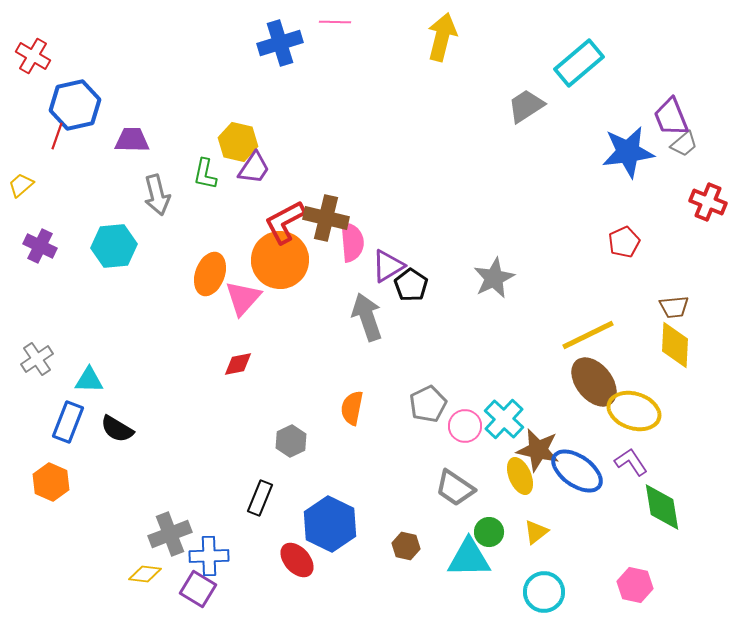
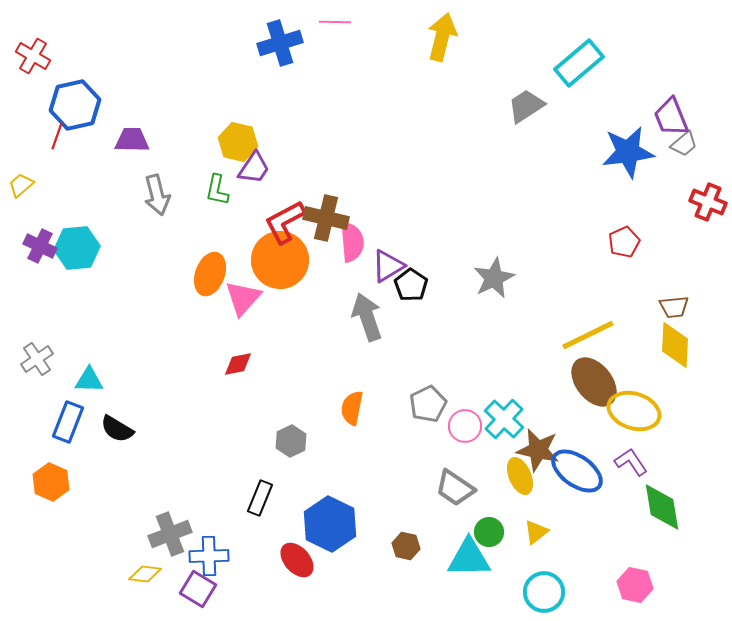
green L-shape at (205, 174): moved 12 px right, 16 px down
cyan hexagon at (114, 246): moved 37 px left, 2 px down
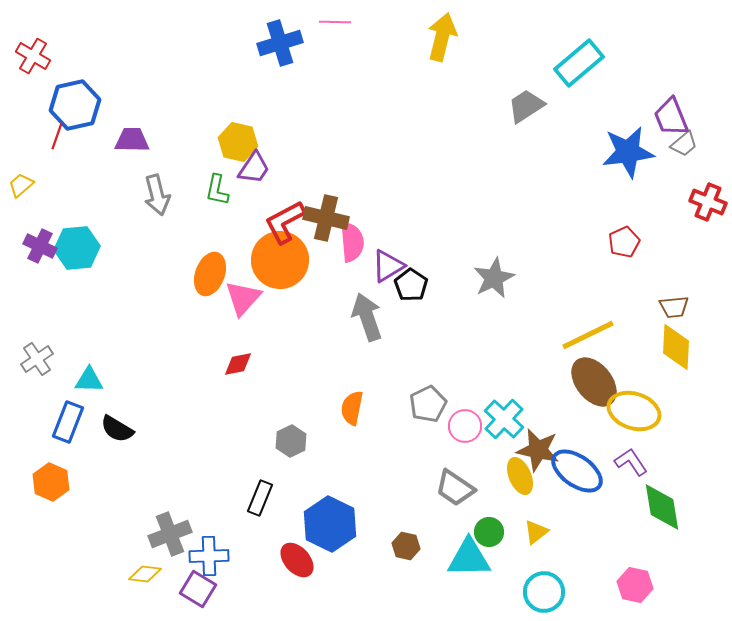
yellow diamond at (675, 345): moved 1 px right, 2 px down
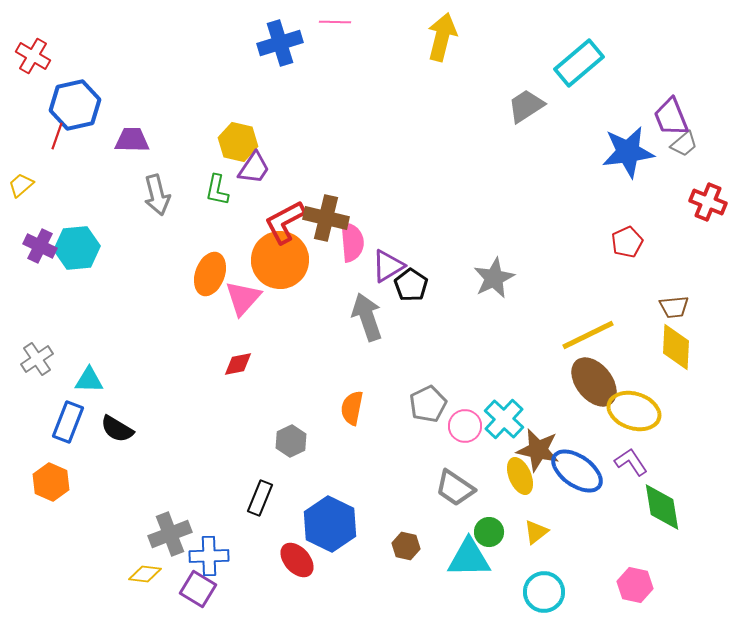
red pentagon at (624, 242): moved 3 px right
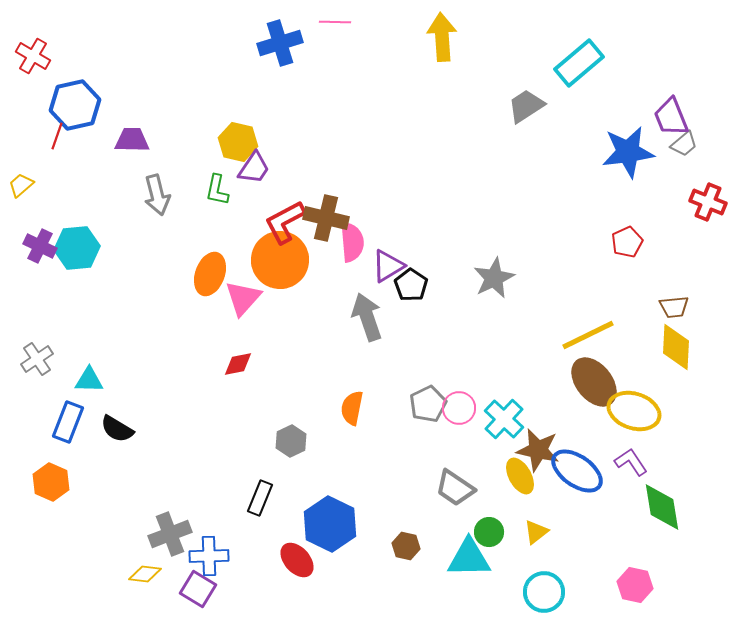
yellow arrow at (442, 37): rotated 18 degrees counterclockwise
pink circle at (465, 426): moved 6 px left, 18 px up
yellow ellipse at (520, 476): rotated 6 degrees counterclockwise
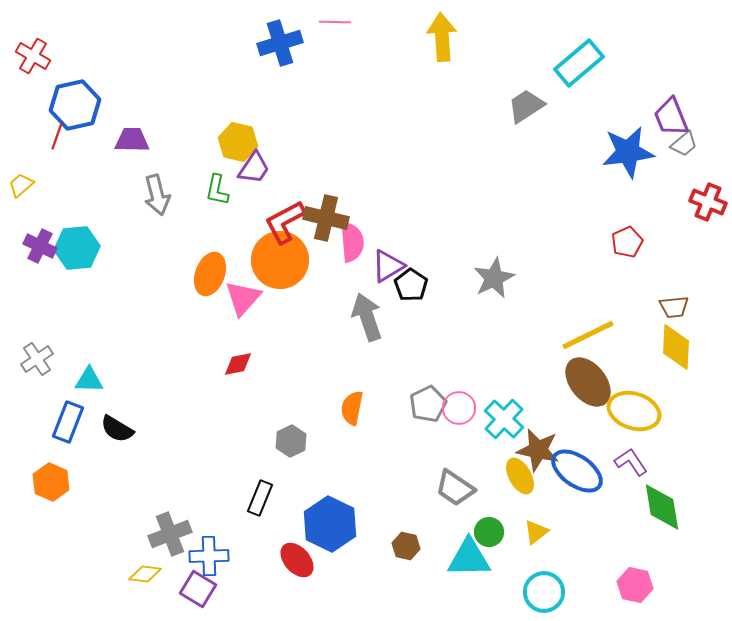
brown ellipse at (594, 382): moved 6 px left
